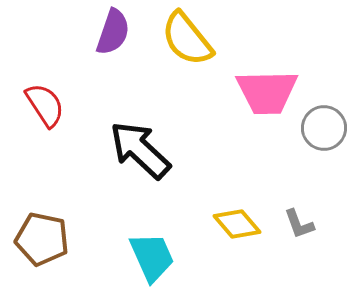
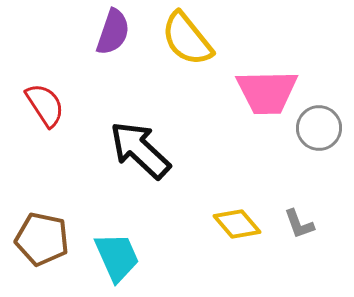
gray circle: moved 5 px left
cyan trapezoid: moved 35 px left
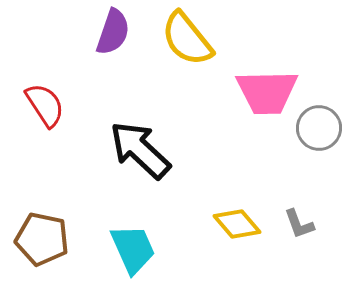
cyan trapezoid: moved 16 px right, 8 px up
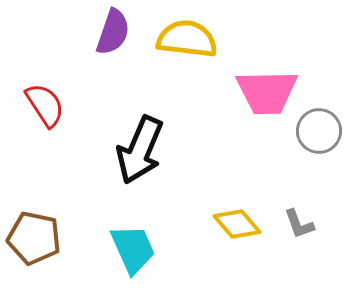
yellow semicircle: rotated 136 degrees clockwise
gray circle: moved 3 px down
black arrow: rotated 110 degrees counterclockwise
brown pentagon: moved 8 px left, 1 px up
